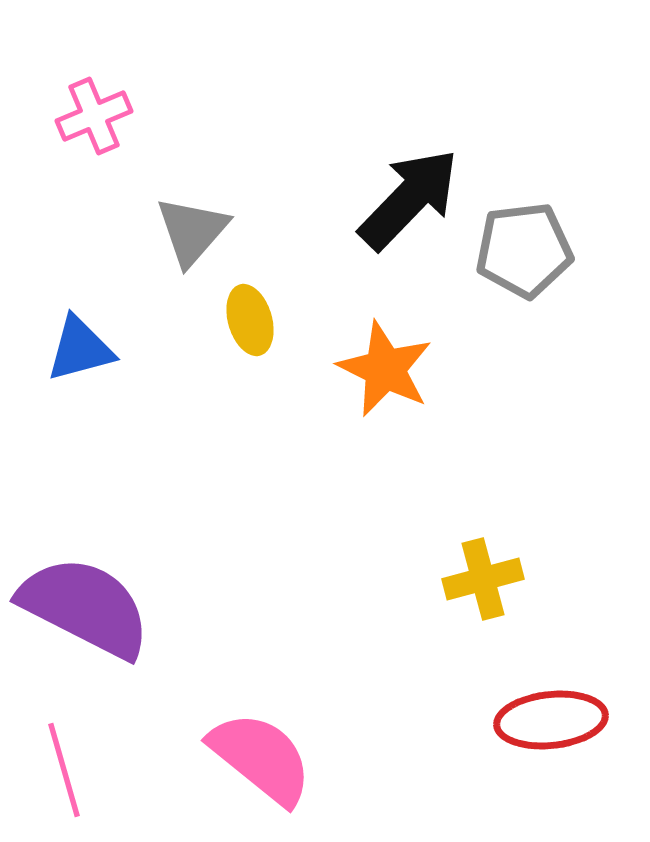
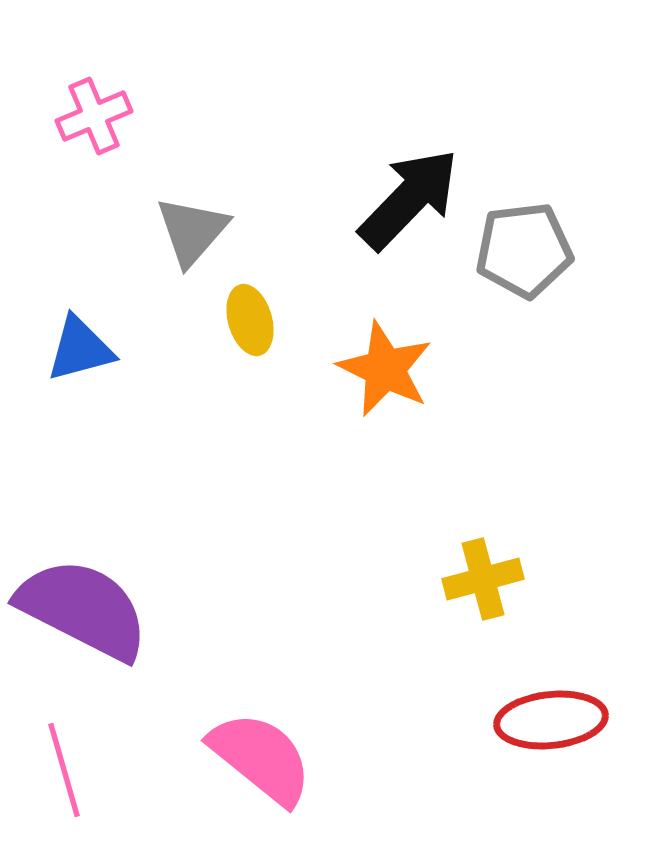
purple semicircle: moved 2 px left, 2 px down
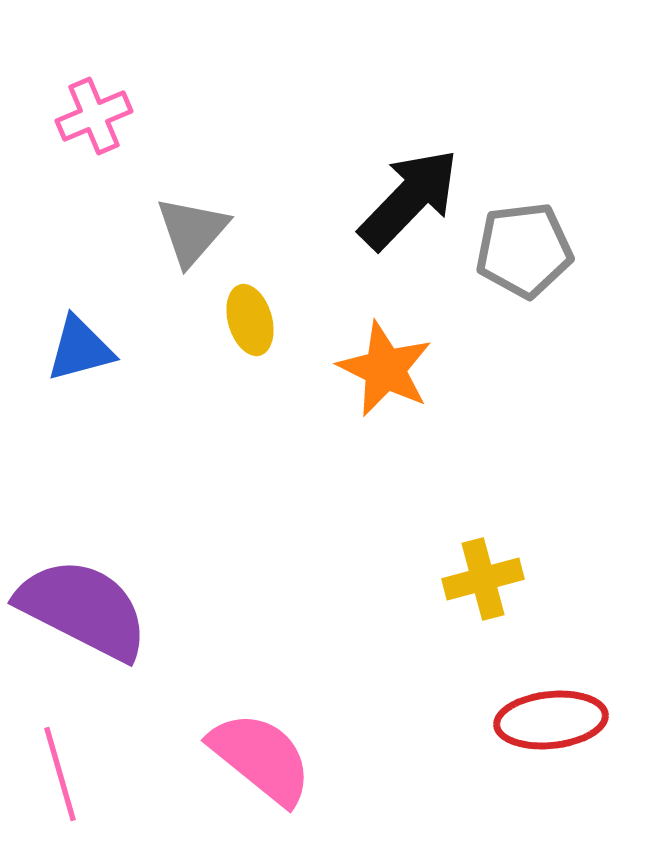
pink line: moved 4 px left, 4 px down
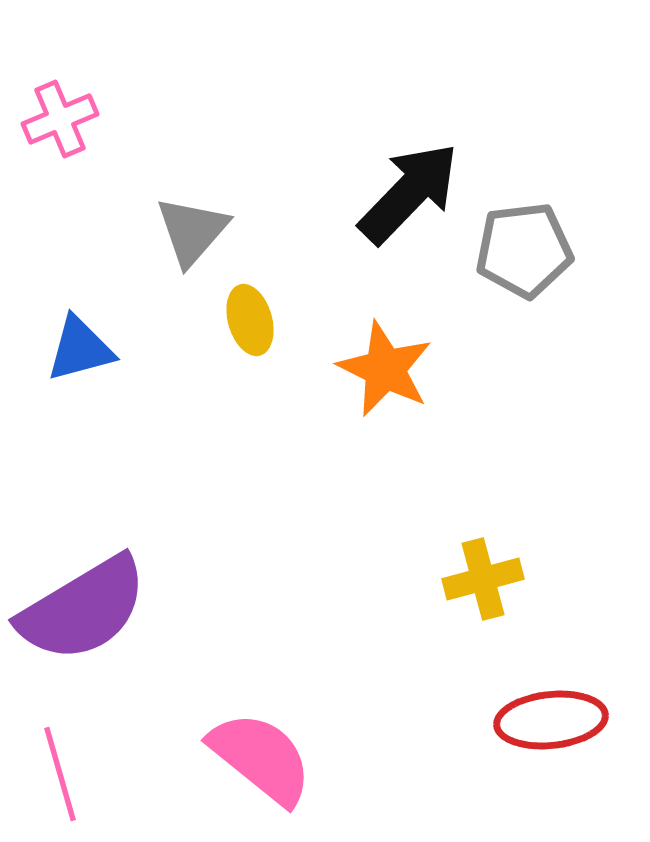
pink cross: moved 34 px left, 3 px down
black arrow: moved 6 px up
purple semicircle: rotated 122 degrees clockwise
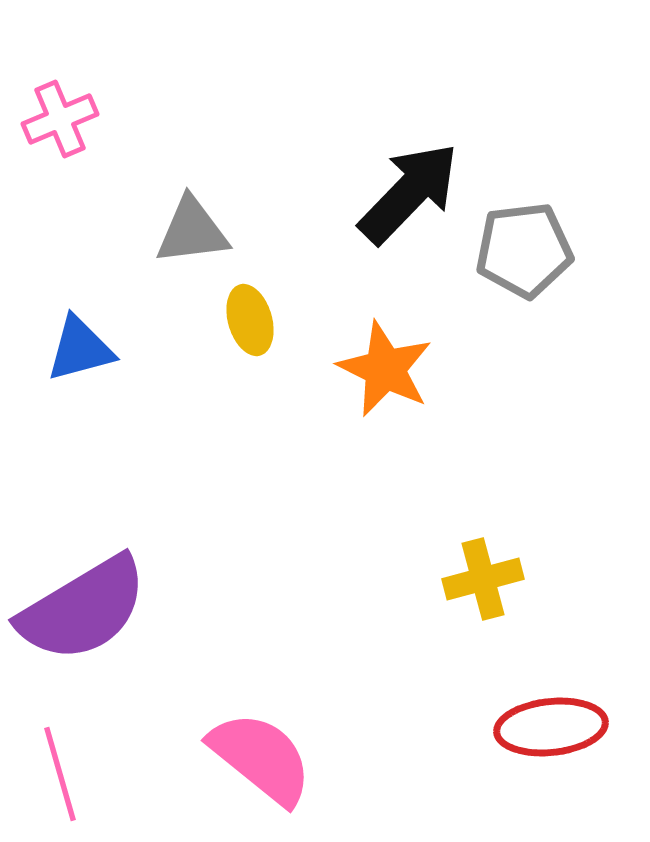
gray triangle: rotated 42 degrees clockwise
red ellipse: moved 7 px down
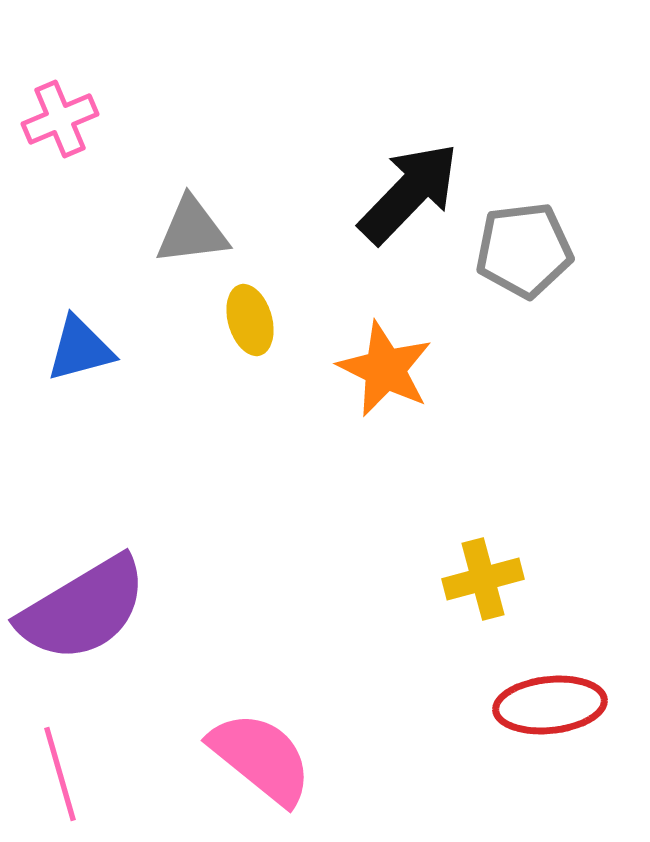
red ellipse: moved 1 px left, 22 px up
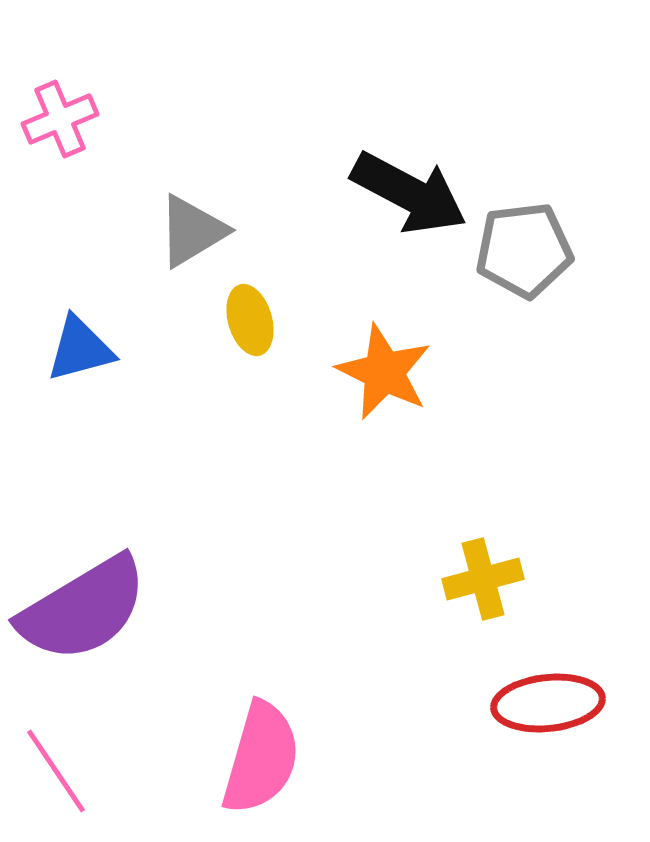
black arrow: rotated 74 degrees clockwise
gray triangle: rotated 24 degrees counterclockwise
orange star: moved 1 px left, 3 px down
red ellipse: moved 2 px left, 2 px up
pink semicircle: rotated 67 degrees clockwise
pink line: moved 4 px left, 3 px up; rotated 18 degrees counterclockwise
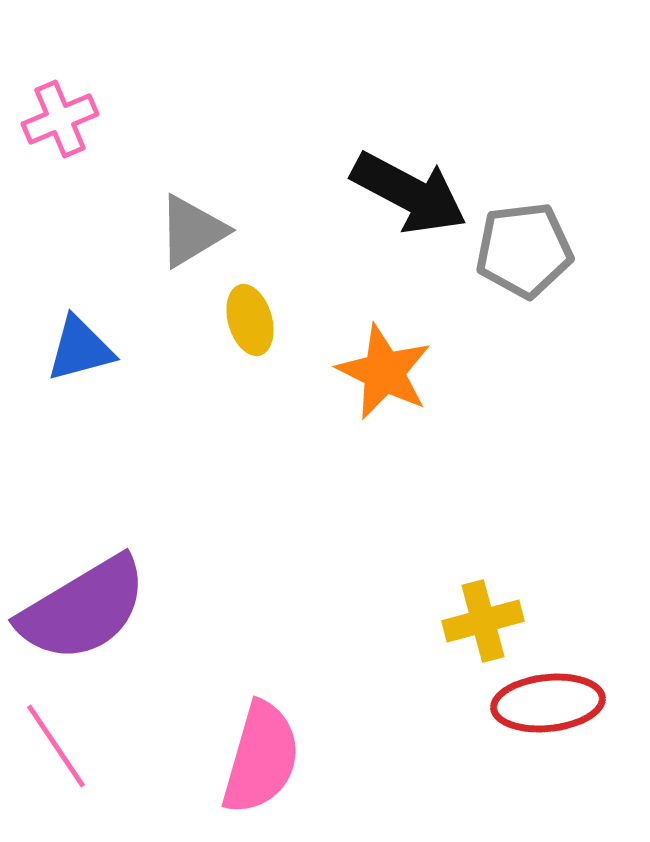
yellow cross: moved 42 px down
pink line: moved 25 px up
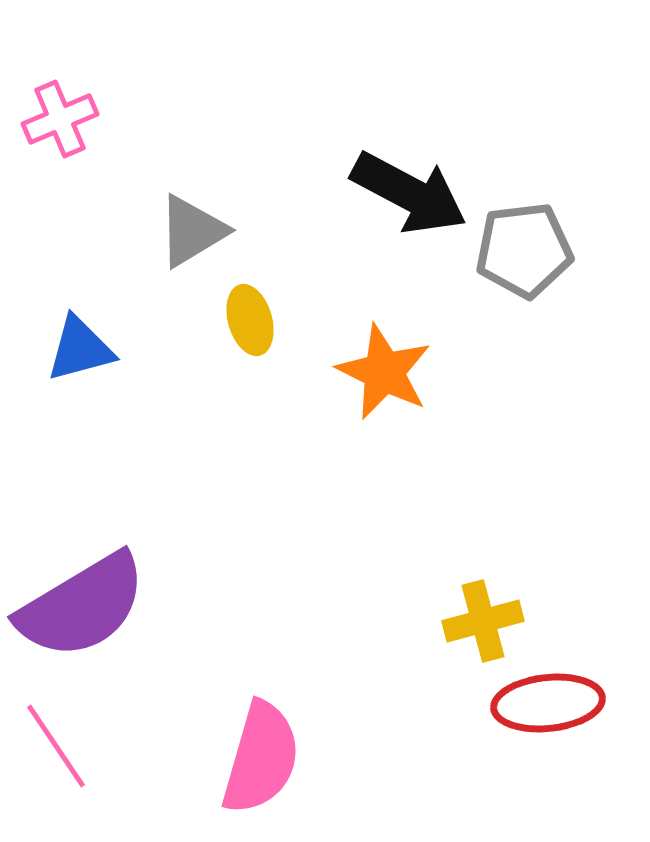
purple semicircle: moved 1 px left, 3 px up
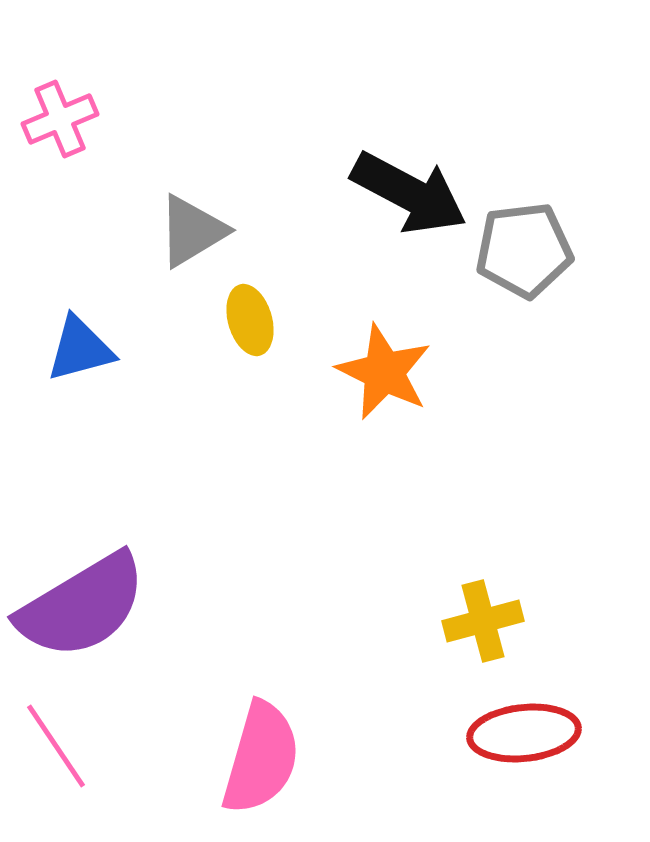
red ellipse: moved 24 px left, 30 px down
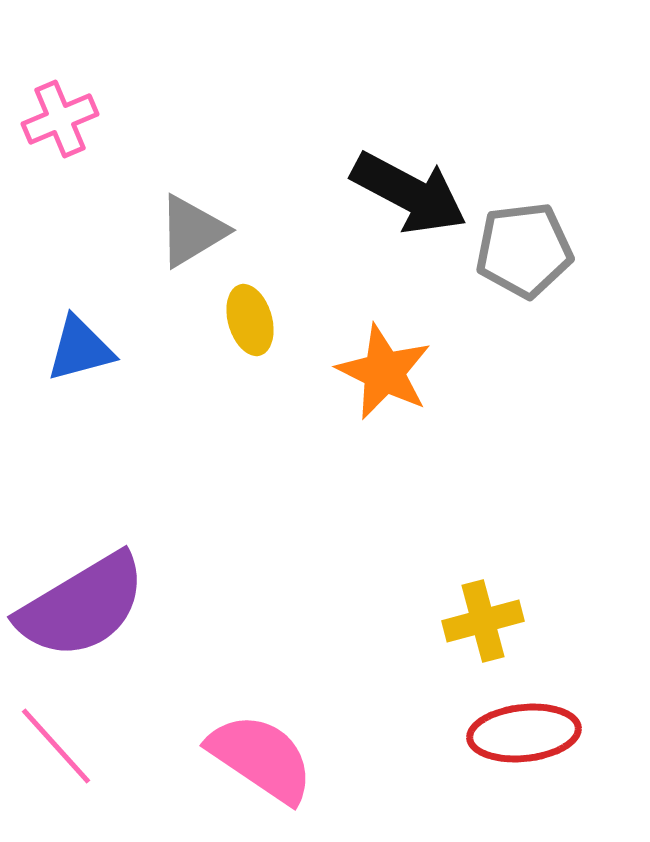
pink line: rotated 8 degrees counterclockwise
pink semicircle: rotated 72 degrees counterclockwise
